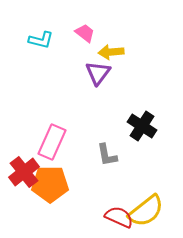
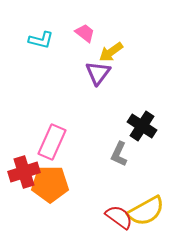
yellow arrow: rotated 30 degrees counterclockwise
gray L-shape: moved 12 px right, 1 px up; rotated 35 degrees clockwise
red cross: rotated 20 degrees clockwise
yellow semicircle: rotated 9 degrees clockwise
red semicircle: rotated 12 degrees clockwise
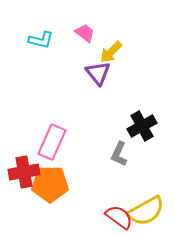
yellow arrow: rotated 10 degrees counterclockwise
purple triangle: rotated 16 degrees counterclockwise
black cross: rotated 28 degrees clockwise
red cross: rotated 8 degrees clockwise
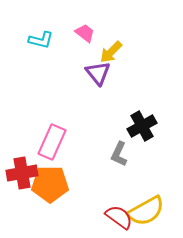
red cross: moved 2 px left, 1 px down
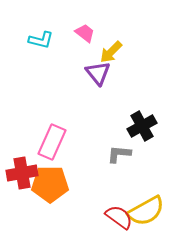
gray L-shape: rotated 70 degrees clockwise
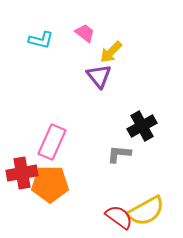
purple triangle: moved 1 px right, 3 px down
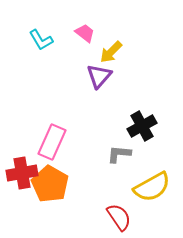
cyan L-shape: rotated 45 degrees clockwise
purple triangle: rotated 20 degrees clockwise
orange pentagon: rotated 30 degrees clockwise
yellow semicircle: moved 6 px right, 24 px up
red semicircle: rotated 20 degrees clockwise
